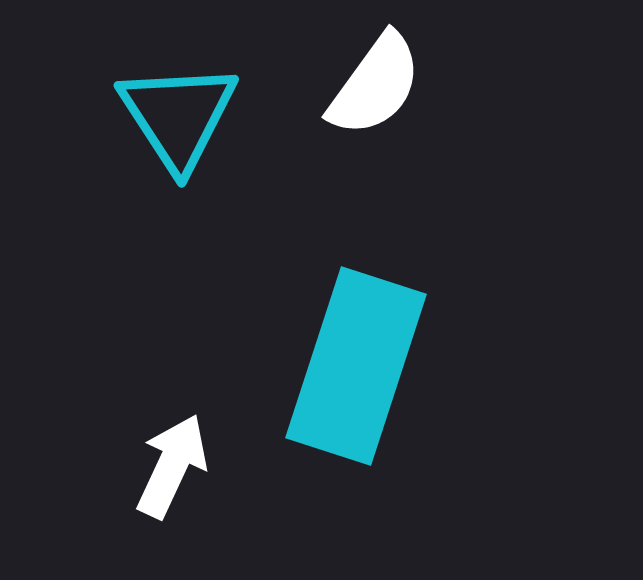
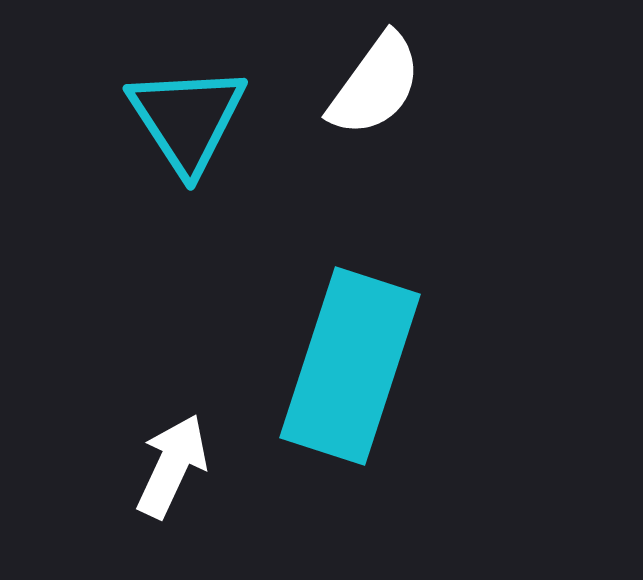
cyan triangle: moved 9 px right, 3 px down
cyan rectangle: moved 6 px left
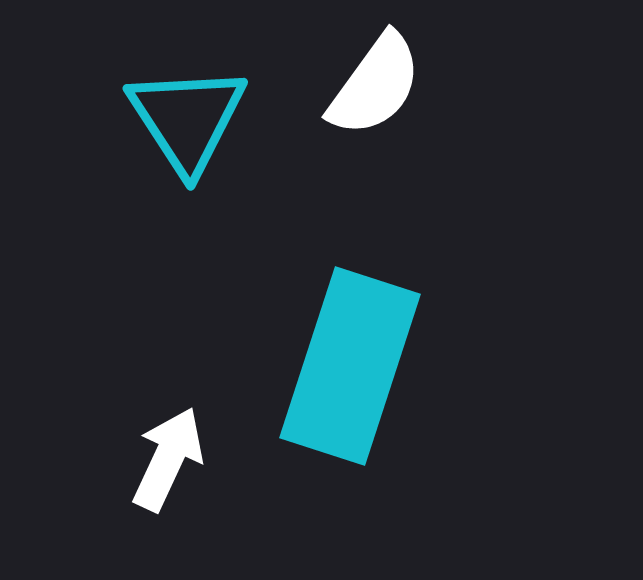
white arrow: moved 4 px left, 7 px up
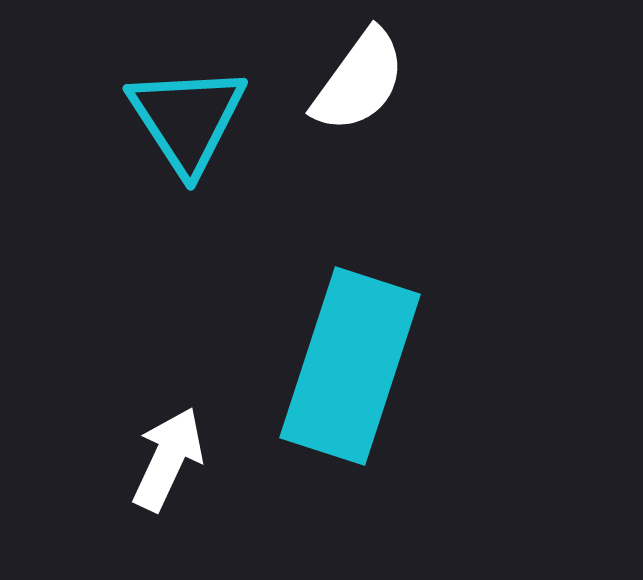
white semicircle: moved 16 px left, 4 px up
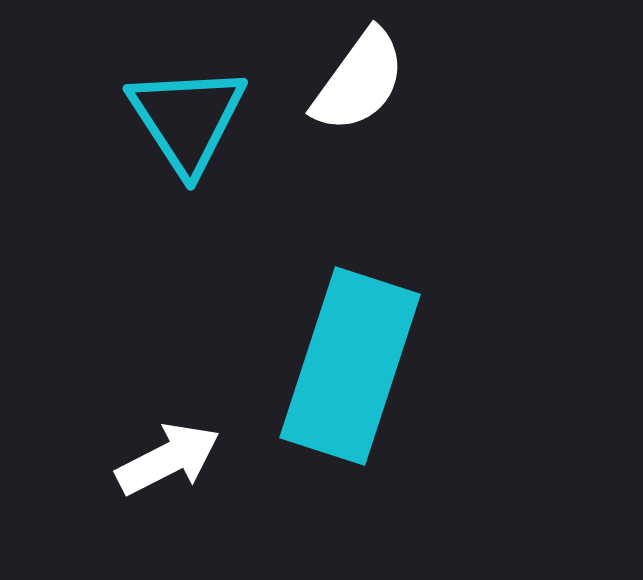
white arrow: rotated 38 degrees clockwise
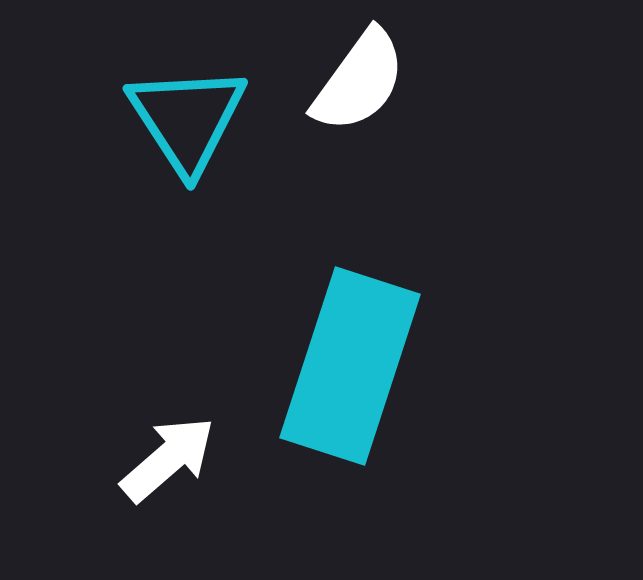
white arrow: rotated 14 degrees counterclockwise
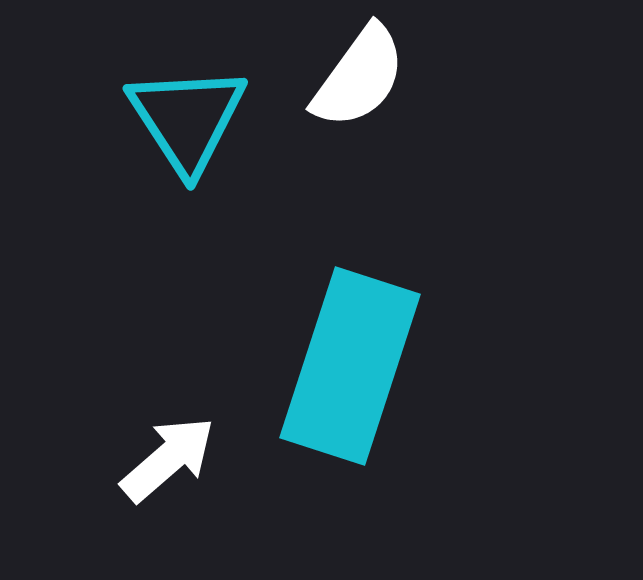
white semicircle: moved 4 px up
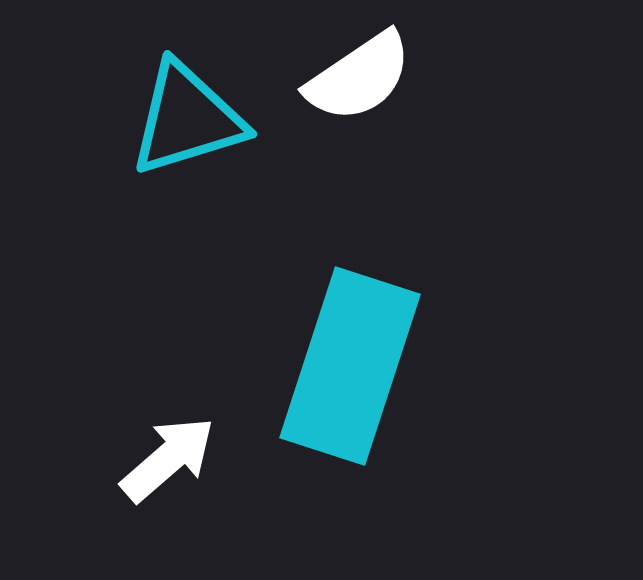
white semicircle: rotated 20 degrees clockwise
cyan triangle: rotated 46 degrees clockwise
